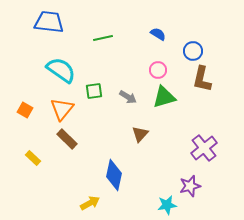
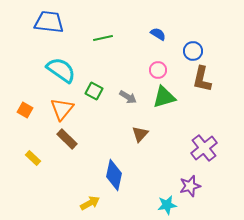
green square: rotated 36 degrees clockwise
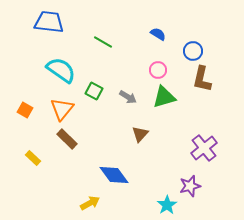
green line: moved 4 px down; rotated 42 degrees clockwise
blue diamond: rotated 48 degrees counterclockwise
cyan star: rotated 24 degrees counterclockwise
